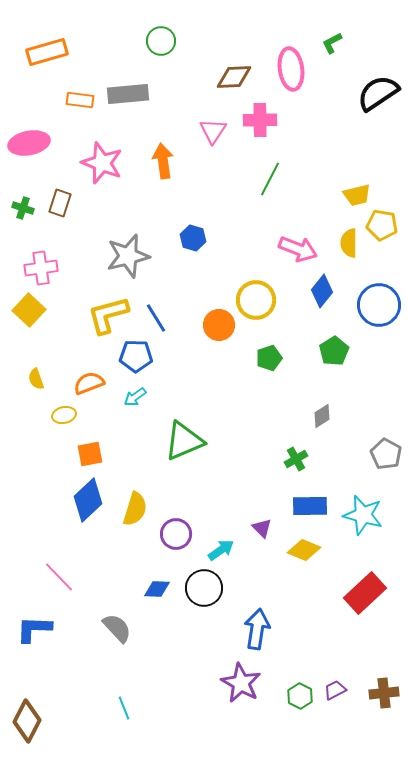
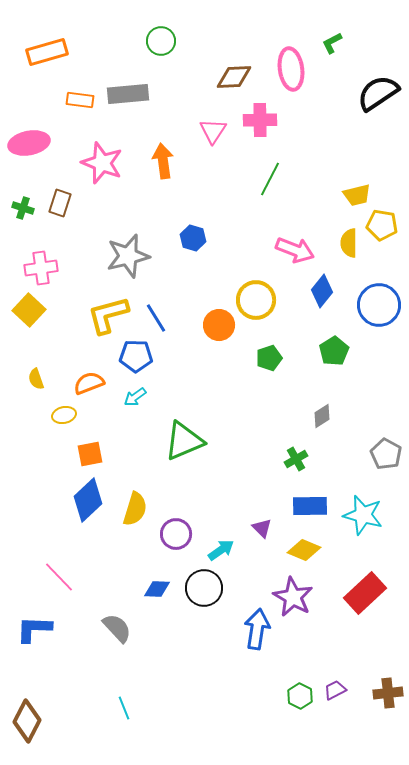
pink arrow at (298, 249): moved 3 px left, 1 px down
purple star at (241, 683): moved 52 px right, 86 px up
brown cross at (384, 693): moved 4 px right
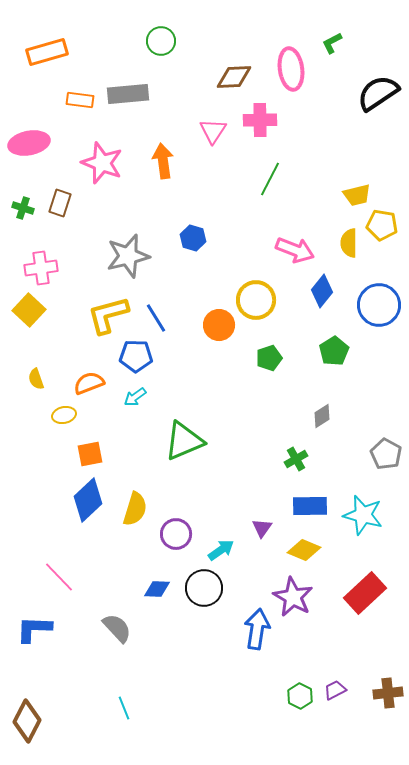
purple triangle at (262, 528): rotated 20 degrees clockwise
